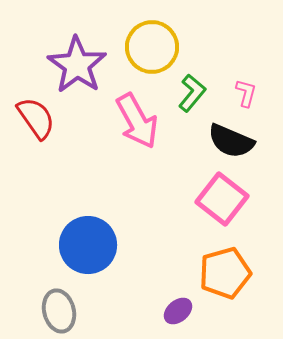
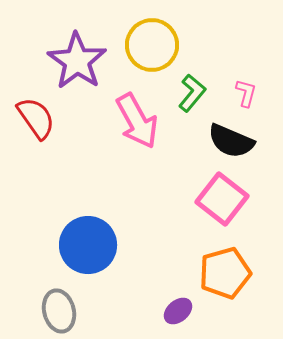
yellow circle: moved 2 px up
purple star: moved 4 px up
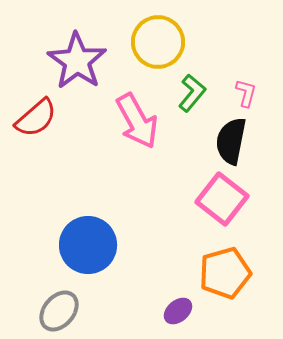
yellow circle: moved 6 px right, 3 px up
red semicircle: rotated 84 degrees clockwise
black semicircle: rotated 78 degrees clockwise
gray ellipse: rotated 54 degrees clockwise
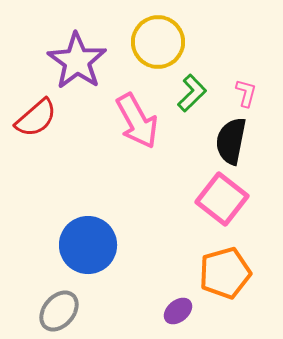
green L-shape: rotated 6 degrees clockwise
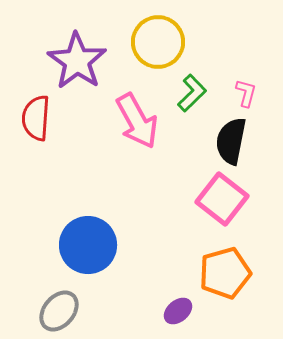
red semicircle: rotated 135 degrees clockwise
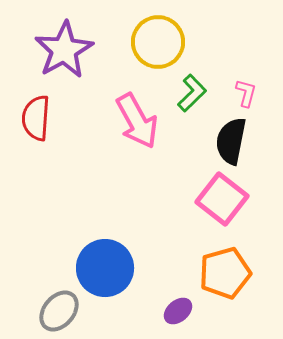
purple star: moved 13 px left, 11 px up; rotated 8 degrees clockwise
blue circle: moved 17 px right, 23 px down
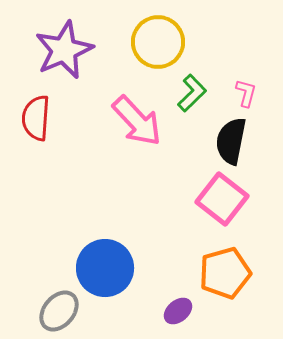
purple star: rotated 6 degrees clockwise
pink arrow: rotated 14 degrees counterclockwise
